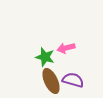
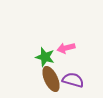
brown ellipse: moved 2 px up
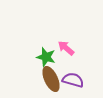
pink arrow: rotated 54 degrees clockwise
green star: moved 1 px right
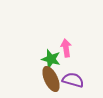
pink arrow: rotated 42 degrees clockwise
green star: moved 5 px right, 2 px down
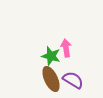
green star: moved 3 px up
purple semicircle: rotated 15 degrees clockwise
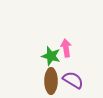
brown ellipse: moved 2 px down; rotated 25 degrees clockwise
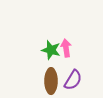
green star: moved 6 px up
purple semicircle: rotated 90 degrees clockwise
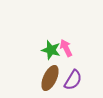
pink arrow: rotated 18 degrees counterclockwise
brown ellipse: moved 1 px left, 3 px up; rotated 25 degrees clockwise
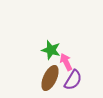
pink arrow: moved 14 px down
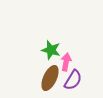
pink arrow: rotated 36 degrees clockwise
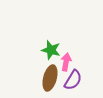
brown ellipse: rotated 10 degrees counterclockwise
